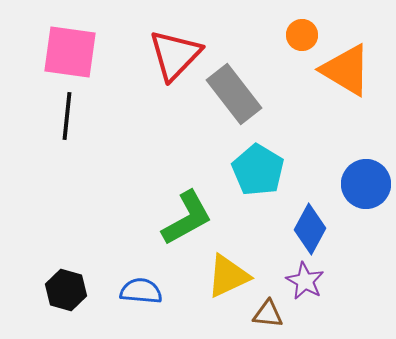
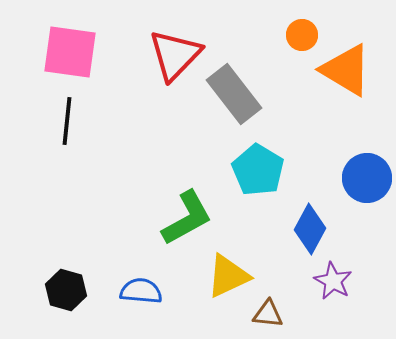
black line: moved 5 px down
blue circle: moved 1 px right, 6 px up
purple star: moved 28 px right
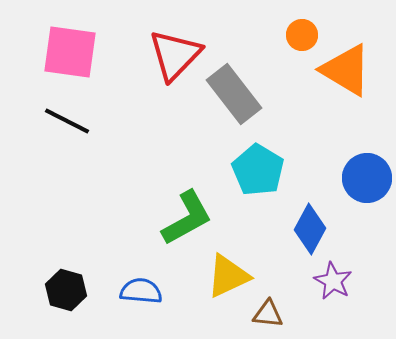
black line: rotated 69 degrees counterclockwise
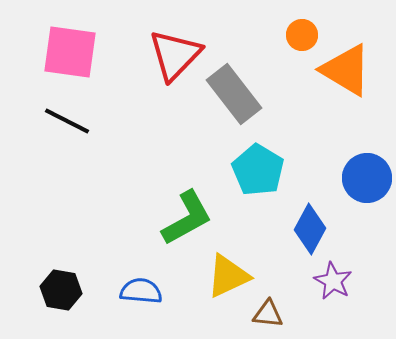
black hexagon: moved 5 px left; rotated 6 degrees counterclockwise
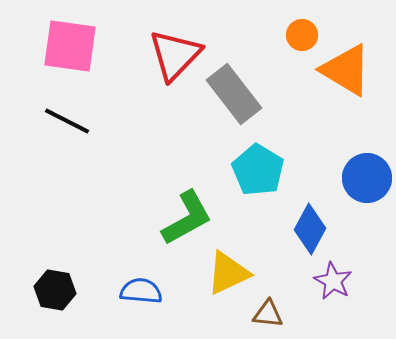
pink square: moved 6 px up
yellow triangle: moved 3 px up
black hexagon: moved 6 px left
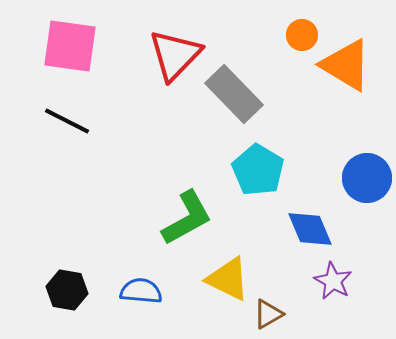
orange triangle: moved 5 px up
gray rectangle: rotated 6 degrees counterclockwise
blue diamond: rotated 51 degrees counterclockwise
yellow triangle: moved 6 px down; rotated 51 degrees clockwise
black hexagon: moved 12 px right
brown triangle: rotated 36 degrees counterclockwise
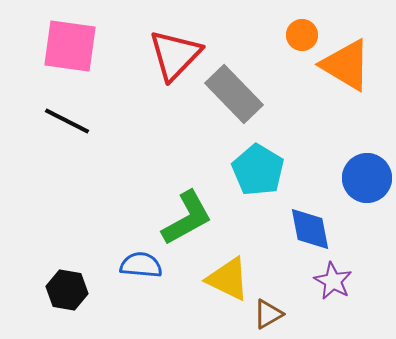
blue diamond: rotated 12 degrees clockwise
blue semicircle: moved 26 px up
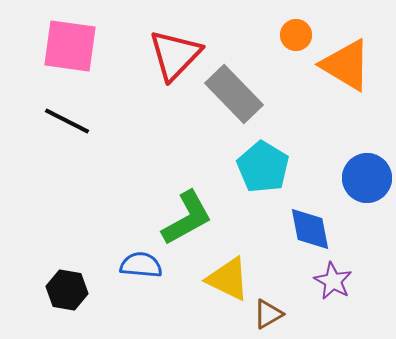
orange circle: moved 6 px left
cyan pentagon: moved 5 px right, 3 px up
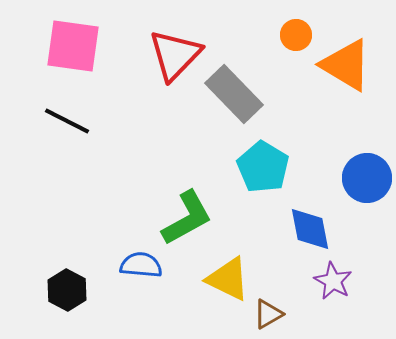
pink square: moved 3 px right
black hexagon: rotated 18 degrees clockwise
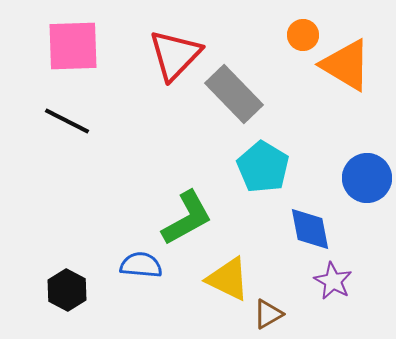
orange circle: moved 7 px right
pink square: rotated 10 degrees counterclockwise
